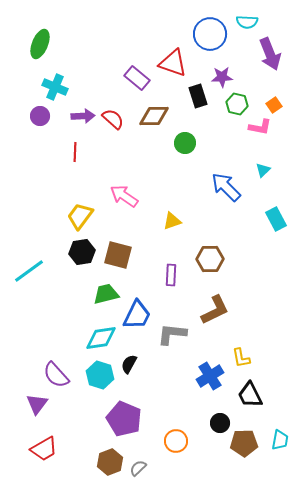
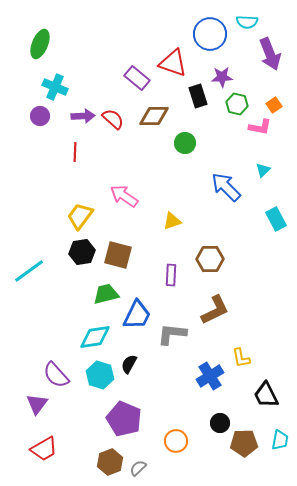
cyan diamond at (101, 338): moved 6 px left, 1 px up
black trapezoid at (250, 395): moved 16 px right
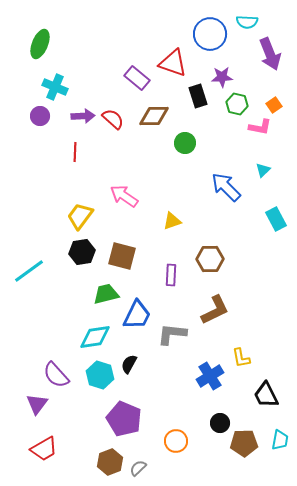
brown square at (118, 255): moved 4 px right, 1 px down
